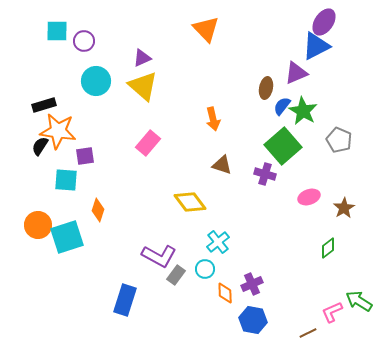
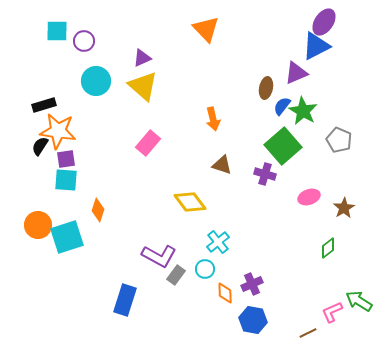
purple square at (85, 156): moved 19 px left, 3 px down
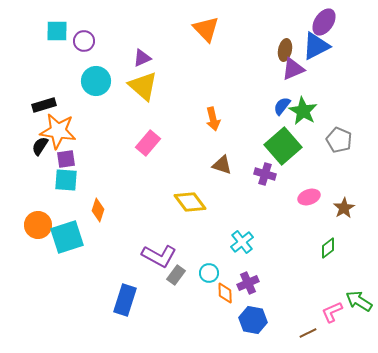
purple triangle at (296, 73): moved 3 px left, 4 px up
brown ellipse at (266, 88): moved 19 px right, 38 px up
cyan cross at (218, 242): moved 24 px right
cyan circle at (205, 269): moved 4 px right, 4 px down
purple cross at (252, 284): moved 4 px left, 1 px up
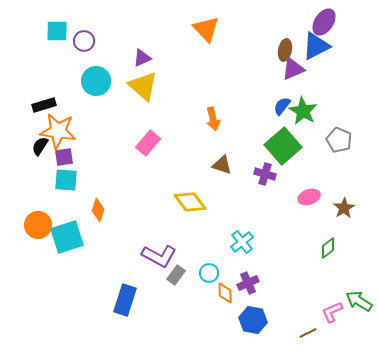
purple square at (66, 159): moved 2 px left, 2 px up
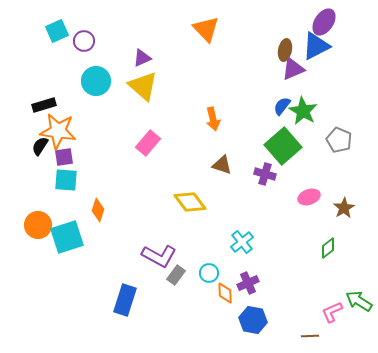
cyan square at (57, 31): rotated 25 degrees counterclockwise
brown line at (308, 333): moved 2 px right, 3 px down; rotated 24 degrees clockwise
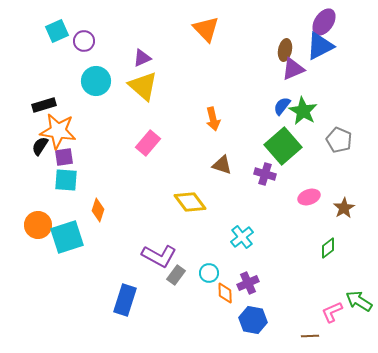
blue triangle at (316, 46): moved 4 px right
cyan cross at (242, 242): moved 5 px up
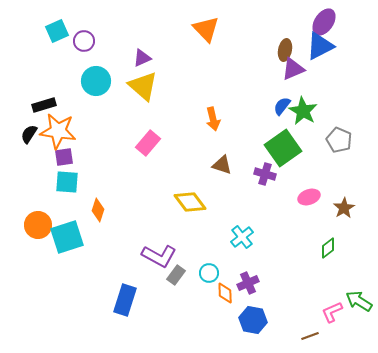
black semicircle at (40, 146): moved 11 px left, 12 px up
green square at (283, 146): moved 2 px down; rotated 6 degrees clockwise
cyan square at (66, 180): moved 1 px right, 2 px down
brown line at (310, 336): rotated 18 degrees counterclockwise
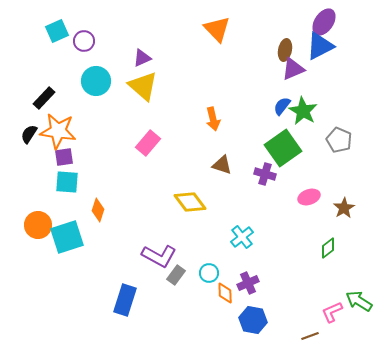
orange triangle at (206, 29): moved 11 px right
black rectangle at (44, 105): moved 7 px up; rotated 30 degrees counterclockwise
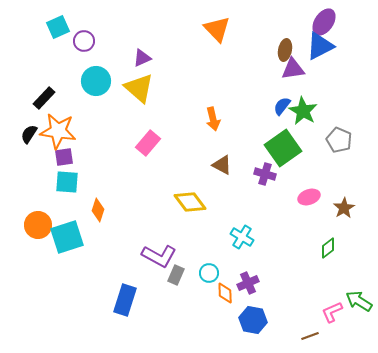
cyan square at (57, 31): moved 1 px right, 4 px up
purple triangle at (293, 69): rotated 15 degrees clockwise
yellow triangle at (143, 86): moved 4 px left, 2 px down
brown triangle at (222, 165): rotated 10 degrees clockwise
cyan cross at (242, 237): rotated 20 degrees counterclockwise
gray rectangle at (176, 275): rotated 12 degrees counterclockwise
